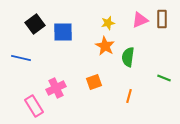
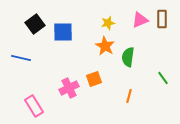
green line: moved 1 px left; rotated 32 degrees clockwise
orange square: moved 3 px up
pink cross: moved 13 px right
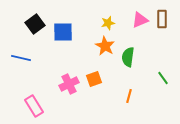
pink cross: moved 4 px up
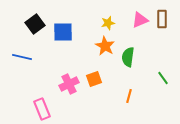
blue line: moved 1 px right, 1 px up
pink rectangle: moved 8 px right, 3 px down; rotated 10 degrees clockwise
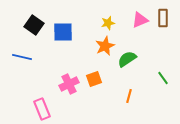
brown rectangle: moved 1 px right, 1 px up
black square: moved 1 px left, 1 px down; rotated 18 degrees counterclockwise
orange star: rotated 18 degrees clockwise
green semicircle: moved 1 px left, 2 px down; rotated 48 degrees clockwise
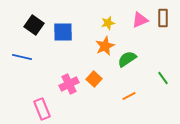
orange square: rotated 28 degrees counterclockwise
orange line: rotated 48 degrees clockwise
